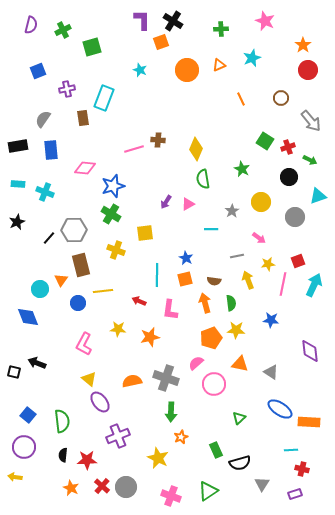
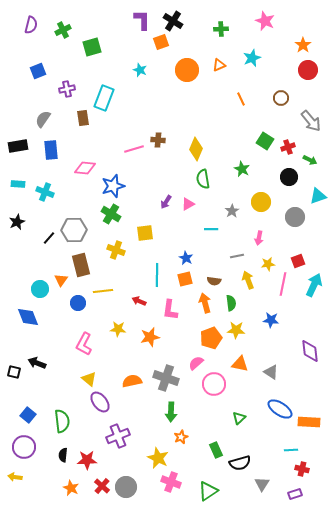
pink arrow at (259, 238): rotated 64 degrees clockwise
pink cross at (171, 496): moved 14 px up
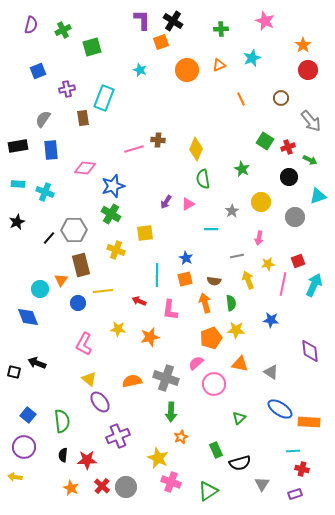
cyan line at (291, 450): moved 2 px right, 1 px down
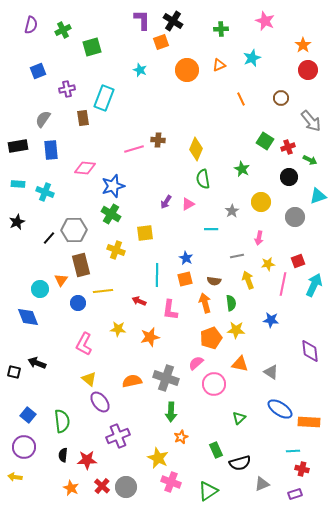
gray triangle at (262, 484): rotated 35 degrees clockwise
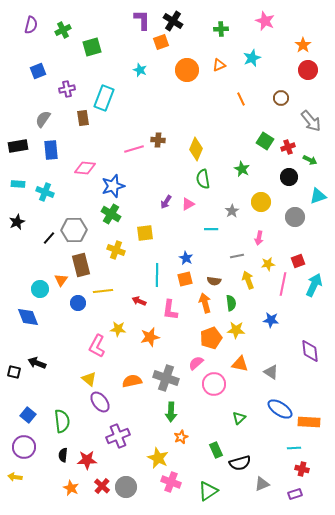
pink L-shape at (84, 344): moved 13 px right, 2 px down
cyan line at (293, 451): moved 1 px right, 3 px up
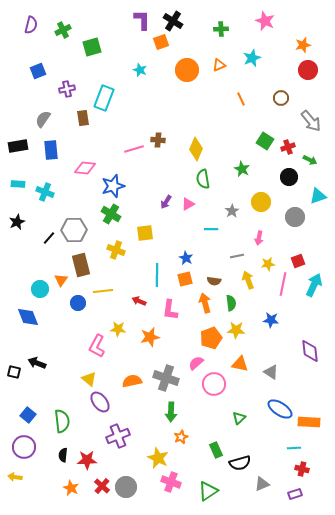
orange star at (303, 45): rotated 21 degrees clockwise
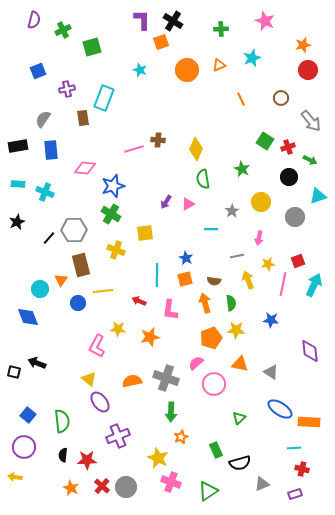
purple semicircle at (31, 25): moved 3 px right, 5 px up
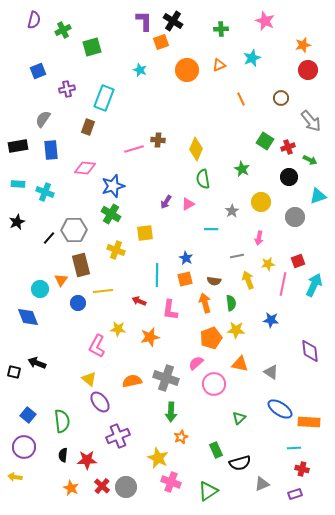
purple L-shape at (142, 20): moved 2 px right, 1 px down
brown rectangle at (83, 118): moved 5 px right, 9 px down; rotated 28 degrees clockwise
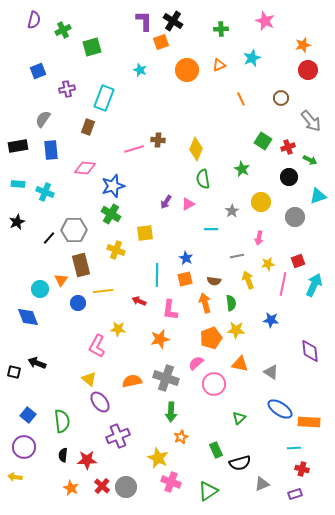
green square at (265, 141): moved 2 px left
orange star at (150, 337): moved 10 px right, 2 px down
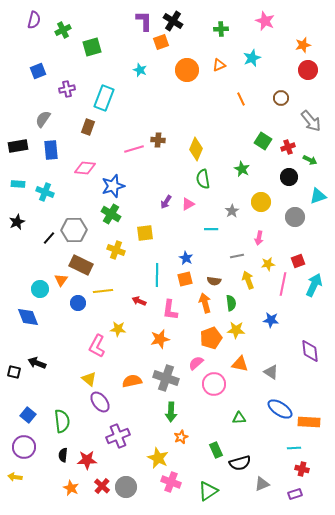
brown rectangle at (81, 265): rotated 50 degrees counterclockwise
green triangle at (239, 418): rotated 40 degrees clockwise
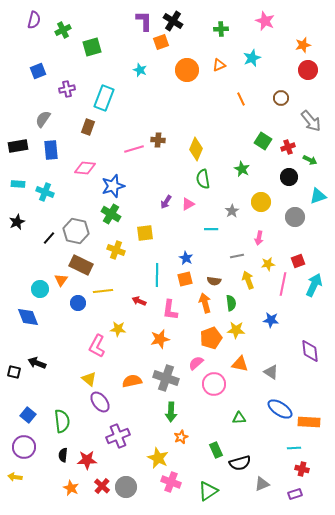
gray hexagon at (74, 230): moved 2 px right, 1 px down; rotated 15 degrees clockwise
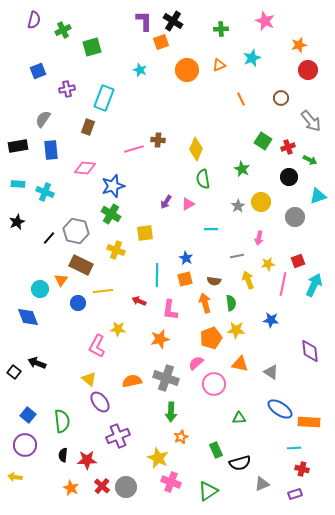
orange star at (303, 45): moved 4 px left
gray star at (232, 211): moved 6 px right, 5 px up
black square at (14, 372): rotated 24 degrees clockwise
purple circle at (24, 447): moved 1 px right, 2 px up
